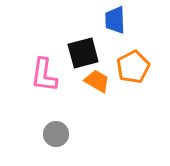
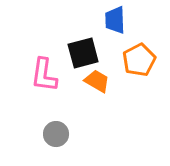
orange pentagon: moved 6 px right, 7 px up
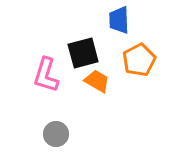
blue trapezoid: moved 4 px right
pink L-shape: moved 2 px right; rotated 9 degrees clockwise
